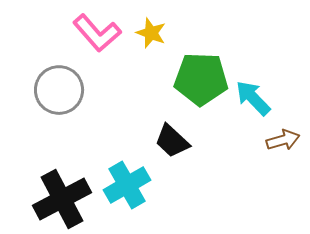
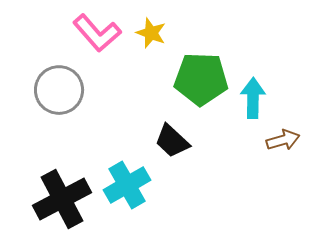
cyan arrow: rotated 45 degrees clockwise
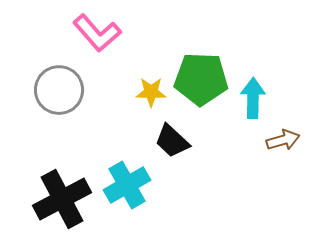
yellow star: moved 59 px down; rotated 20 degrees counterclockwise
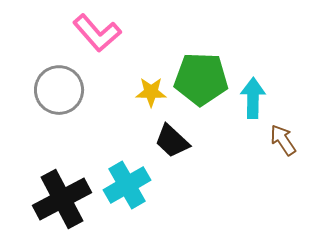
brown arrow: rotated 108 degrees counterclockwise
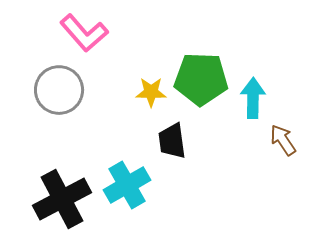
pink L-shape: moved 13 px left
black trapezoid: rotated 39 degrees clockwise
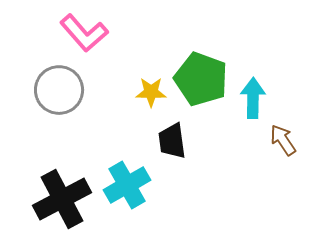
green pentagon: rotated 18 degrees clockwise
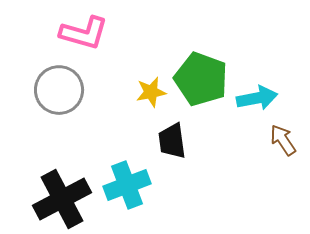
pink L-shape: rotated 33 degrees counterclockwise
yellow star: rotated 12 degrees counterclockwise
cyan arrow: moved 4 px right; rotated 78 degrees clockwise
cyan cross: rotated 9 degrees clockwise
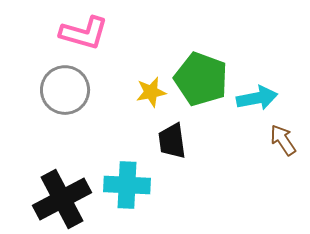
gray circle: moved 6 px right
cyan cross: rotated 24 degrees clockwise
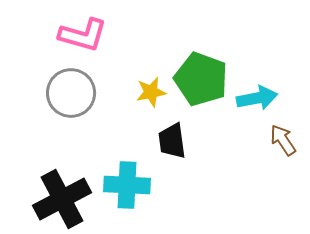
pink L-shape: moved 1 px left, 2 px down
gray circle: moved 6 px right, 3 px down
